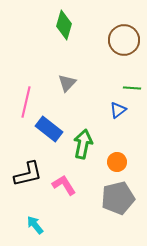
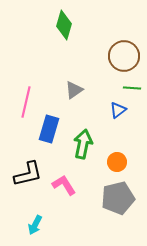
brown circle: moved 16 px down
gray triangle: moved 7 px right, 7 px down; rotated 12 degrees clockwise
blue rectangle: rotated 68 degrees clockwise
cyan arrow: rotated 114 degrees counterclockwise
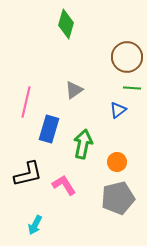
green diamond: moved 2 px right, 1 px up
brown circle: moved 3 px right, 1 px down
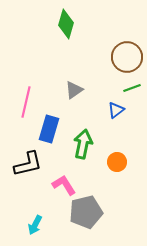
green line: rotated 24 degrees counterclockwise
blue triangle: moved 2 px left
black L-shape: moved 10 px up
gray pentagon: moved 32 px left, 14 px down
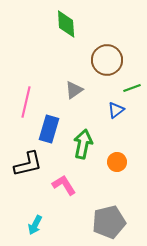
green diamond: rotated 20 degrees counterclockwise
brown circle: moved 20 px left, 3 px down
gray pentagon: moved 23 px right, 10 px down
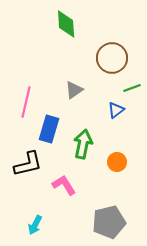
brown circle: moved 5 px right, 2 px up
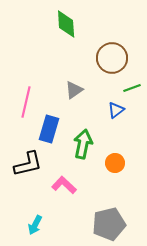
orange circle: moved 2 px left, 1 px down
pink L-shape: rotated 15 degrees counterclockwise
gray pentagon: moved 2 px down
